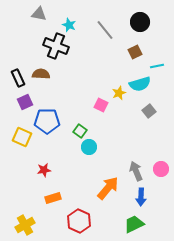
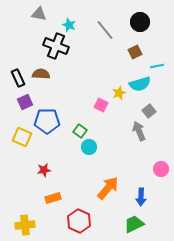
gray arrow: moved 3 px right, 40 px up
yellow cross: rotated 24 degrees clockwise
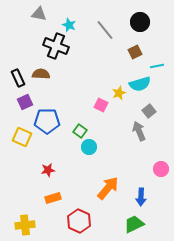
red star: moved 4 px right
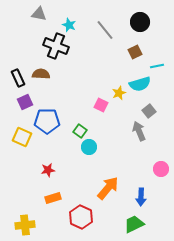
red hexagon: moved 2 px right, 4 px up
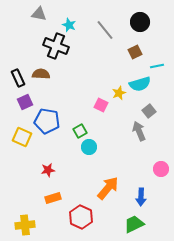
blue pentagon: rotated 10 degrees clockwise
green square: rotated 24 degrees clockwise
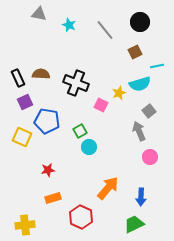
black cross: moved 20 px right, 37 px down
pink circle: moved 11 px left, 12 px up
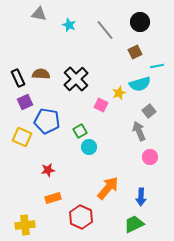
black cross: moved 4 px up; rotated 25 degrees clockwise
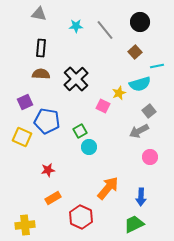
cyan star: moved 7 px right, 1 px down; rotated 24 degrees counterclockwise
brown square: rotated 16 degrees counterclockwise
black rectangle: moved 23 px right, 30 px up; rotated 30 degrees clockwise
pink square: moved 2 px right, 1 px down
gray arrow: rotated 96 degrees counterclockwise
orange rectangle: rotated 14 degrees counterclockwise
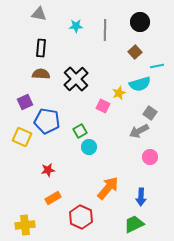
gray line: rotated 40 degrees clockwise
gray square: moved 1 px right, 2 px down; rotated 16 degrees counterclockwise
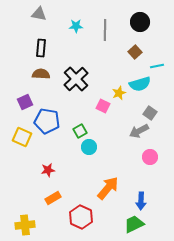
blue arrow: moved 4 px down
